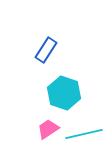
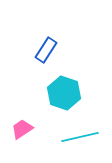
pink trapezoid: moved 26 px left
cyan line: moved 4 px left, 3 px down
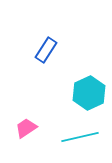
cyan hexagon: moved 25 px right; rotated 16 degrees clockwise
pink trapezoid: moved 4 px right, 1 px up
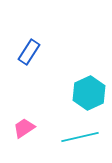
blue rectangle: moved 17 px left, 2 px down
pink trapezoid: moved 2 px left
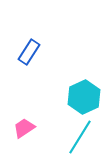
cyan hexagon: moved 5 px left, 4 px down
cyan line: rotated 45 degrees counterclockwise
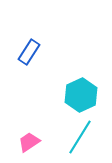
cyan hexagon: moved 3 px left, 2 px up
pink trapezoid: moved 5 px right, 14 px down
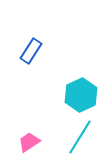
blue rectangle: moved 2 px right, 1 px up
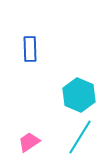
blue rectangle: moved 1 px left, 2 px up; rotated 35 degrees counterclockwise
cyan hexagon: moved 2 px left; rotated 12 degrees counterclockwise
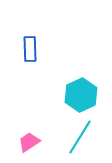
cyan hexagon: moved 2 px right; rotated 12 degrees clockwise
